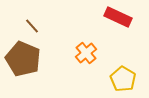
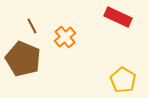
brown line: rotated 14 degrees clockwise
orange cross: moved 21 px left, 16 px up
yellow pentagon: moved 1 px down
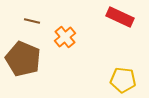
red rectangle: moved 2 px right
brown line: moved 5 px up; rotated 49 degrees counterclockwise
yellow pentagon: rotated 25 degrees counterclockwise
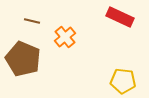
yellow pentagon: moved 1 px down
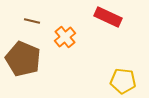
red rectangle: moved 12 px left
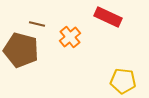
brown line: moved 5 px right, 3 px down
orange cross: moved 5 px right
brown pentagon: moved 2 px left, 9 px up; rotated 8 degrees counterclockwise
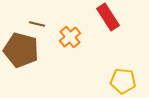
red rectangle: rotated 32 degrees clockwise
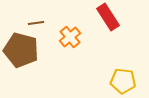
brown line: moved 1 px left, 1 px up; rotated 21 degrees counterclockwise
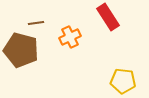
orange cross: rotated 15 degrees clockwise
